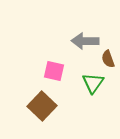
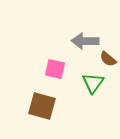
brown semicircle: rotated 30 degrees counterclockwise
pink square: moved 1 px right, 2 px up
brown square: rotated 28 degrees counterclockwise
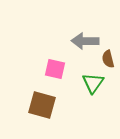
brown semicircle: rotated 36 degrees clockwise
brown square: moved 1 px up
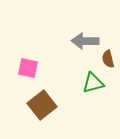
pink square: moved 27 px left, 1 px up
green triangle: rotated 40 degrees clockwise
brown square: rotated 36 degrees clockwise
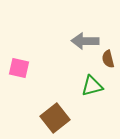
pink square: moved 9 px left
green triangle: moved 1 px left, 3 px down
brown square: moved 13 px right, 13 px down
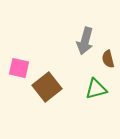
gray arrow: rotated 76 degrees counterclockwise
green triangle: moved 4 px right, 3 px down
brown square: moved 8 px left, 31 px up
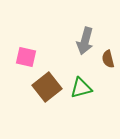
pink square: moved 7 px right, 11 px up
green triangle: moved 15 px left, 1 px up
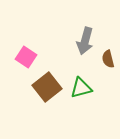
pink square: rotated 20 degrees clockwise
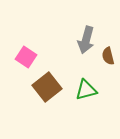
gray arrow: moved 1 px right, 1 px up
brown semicircle: moved 3 px up
green triangle: moved 5 px right, 2 px down
